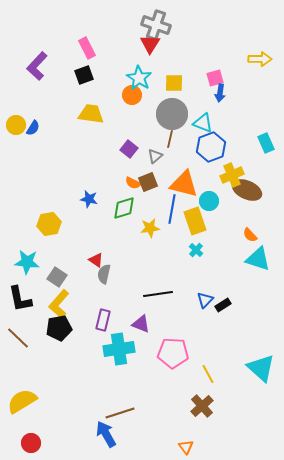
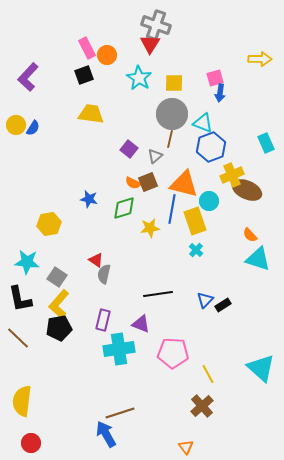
purple L-shape at (37, 66): moved 9 px left, 11 px down
orange circle at (132, 95): moved 25 px left, 40 px up
yellow semicircle at (22, 401): rotated 52 degrees counterclockwise
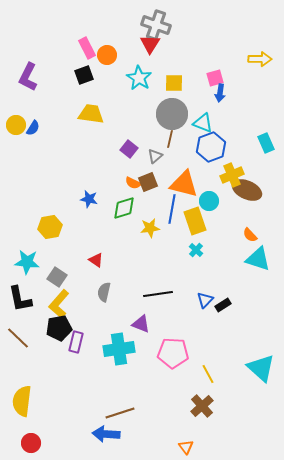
purple L-shape at (28, 77): rotated 16 degrees counterclockwise
yellow hexagon at (49, 224): moved 1 px right, 3 px down
gray semicircle at (104, 274): moved 18 px down
purple rectangle at (103, 320): moved 27 px left, 22 px down
blue arrow at (106, 434): rotated 56 degrees counterclockwise
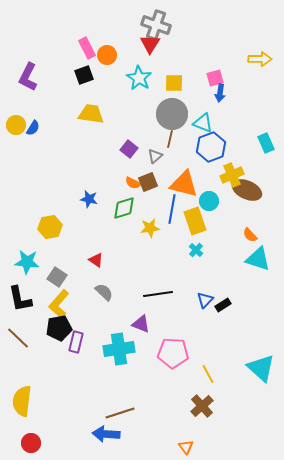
gray semicircle at (104, 292): rotated 120 degrees clockwise
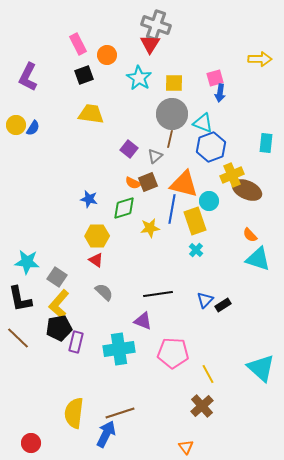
pink rectangle at (87, 48): moved 9 px left, 4 px up
cyan rectangle at (266, 143): rotated 30 degrees clockwise
yellow hexagon at (50, 227): moved 47 px right, 9 px down; rotated 10 degrees clockwise
purple triangle at (141, 324): moved 2 px right, 3 px up
yellow semicircle at (22, 401): moved 52 px right, 12 px down
blue arrow at (106, 434): rotated 112 degrees clockwise
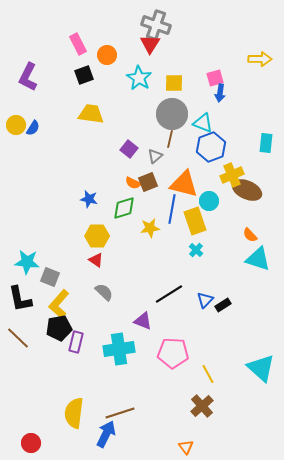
gray square at (57, 277): moved 7 px left; rotated 12 degrees counterclockwise
black line at (158, 294): moved 11 px right; rotated 24 degrees counterclockwise
